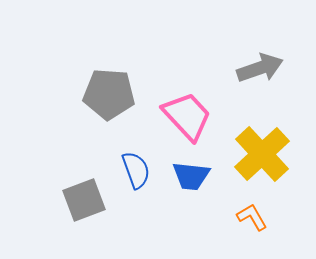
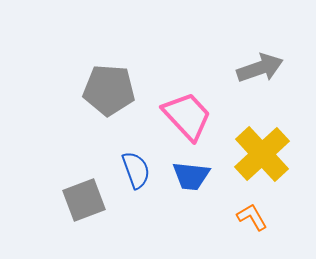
gray pentagon: moved 4 px up
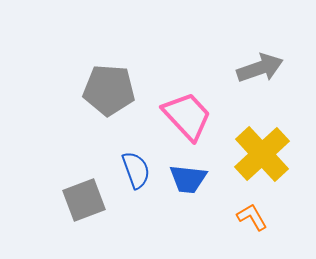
blue trapezoid: moved 3 px left, 3 px down
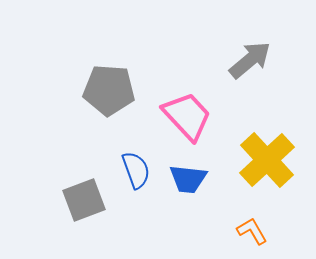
gray arrow: moved 10 px left, 8 px up; rotated 21 degrees counterclockwise
yellow cross: moved 5 px right, 6 px down
orange L-shape: moved 14 px down
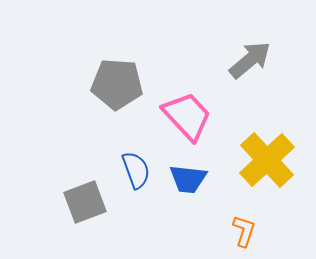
gray pentagon: moved 8 px right, 6 px up
gray square: moved 1 px right, 2 px down
orange L-shape: moved 8 px left; rotated 48 degrees clockwise
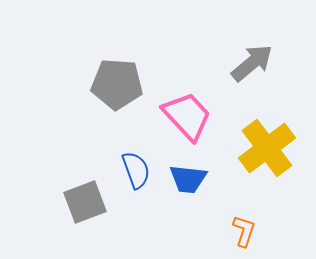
gray arrow: moved 2 px right, 3 px down
yellow cross: moved 12 px up; rotated 6 degrees clockwise
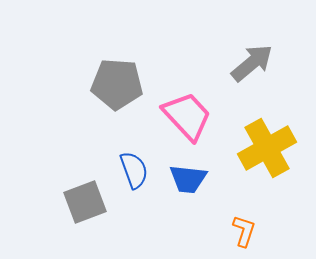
yellow cross: rotated 8 degrees clockwise
blue semicircle: moved 2 px left
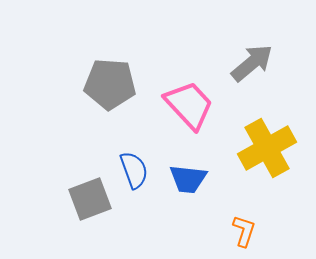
gray pentagon: moved 7 px left
pink trapezoid: moved 2 px right, 11 px up
gray square: moved 5 px right, 3 px up
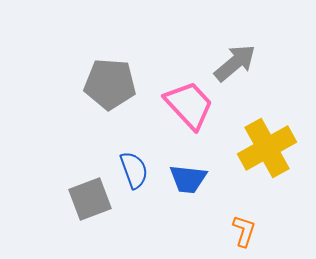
gray arrow: moved 17 px left
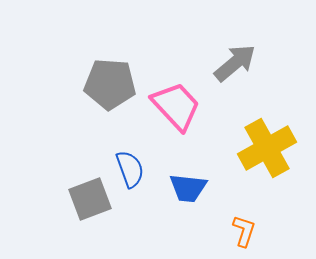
pink trapezoid: moved 13 px left, 1 px down
blue semicircle: moved 4 px left, 1 px up
blue trapezoid: moved 9 px down
